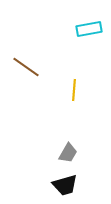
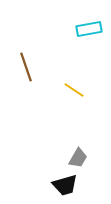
brown line: rotated 36 degrees clockwise
yellow line: rotated 60 degrees counterclockwise
gray trapezoid: moved 10 px right, 5 px down
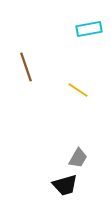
yellow line: moved 4 px right
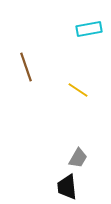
black trapezoid: moved 2 px right, 2 px down; rotated 100 degrees clockwise
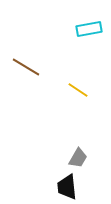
brown line: rotated 40 degrees counterclockwise
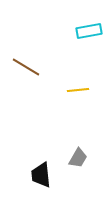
cyan rectangle: moved 2 px down
yellow line: rotated 40 degrees counterclockwise
black trapezoid: moved 26 px left, 12 px up
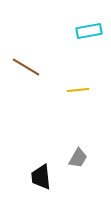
black trapezoid: moved 2 px down
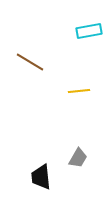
brown line: moved 4 px right, 5 px up
yellow line: moved 1 px right, 1 px down
